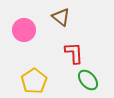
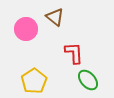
brown triangle: moved 6 px left
pink circle: moved 2 px right, 1 px up
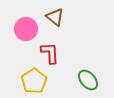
red L-shape: moved 24 px left
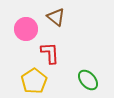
brown triangle: moved 1 px right
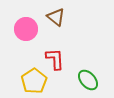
red L-shape: moved 5 px right, 6 px down
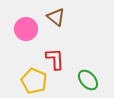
yellow pentagon: rotated 15 degrees counterclockwise
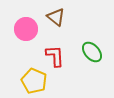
red L-shape: moved 3 px up
green ellipse: moved 4 px right, 28 px up
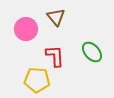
brown triangle: rotated 12 degrees clockwise
yellow pentagon: moved 3 px right, 1 px up; rotated 20 degrees counterclockwise
